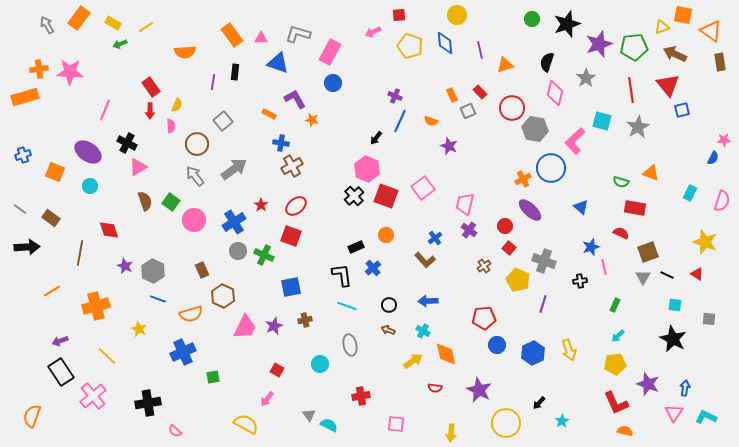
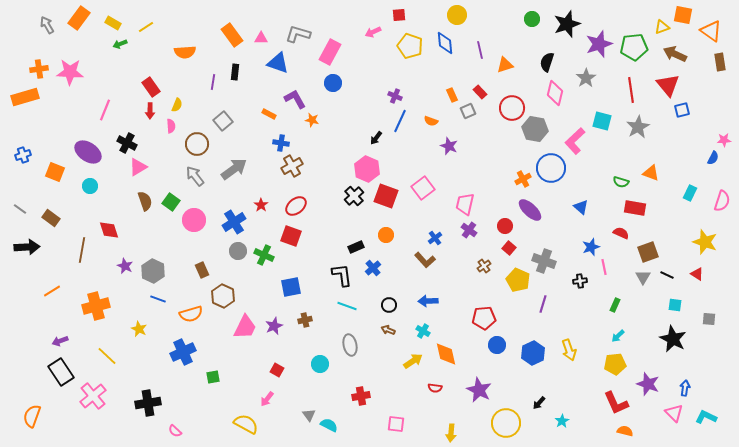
brown line at (80, 253): moved 2 px right, 3 px up
pink triangle at (674, 413): rotated 18 degrees counterclockwise
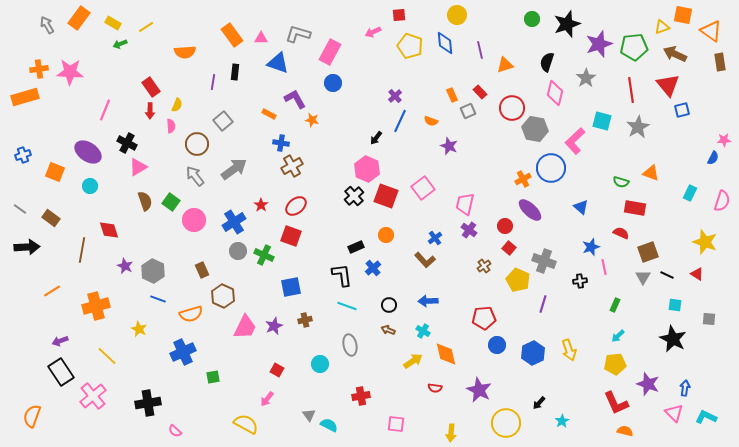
purple cross at (395, 96): rotated 24 degrees clockwise
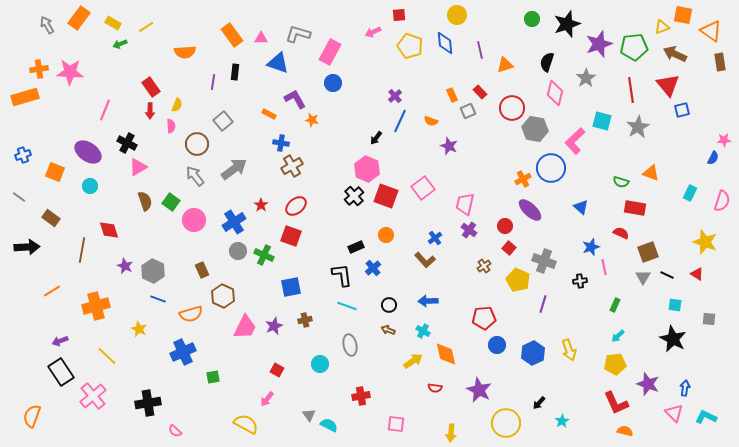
gray line at (20, 209): moved 1 px left, 12 px up
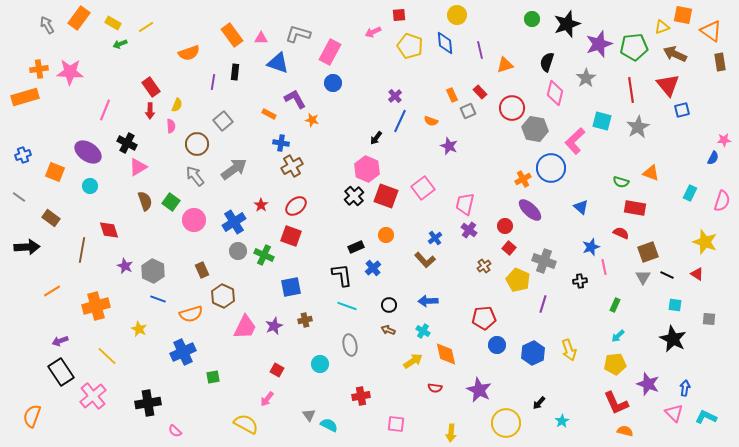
orange semicircle at (185, 52): moved 4 px right, 1 px down; rotated 15 degrees counterclockwise
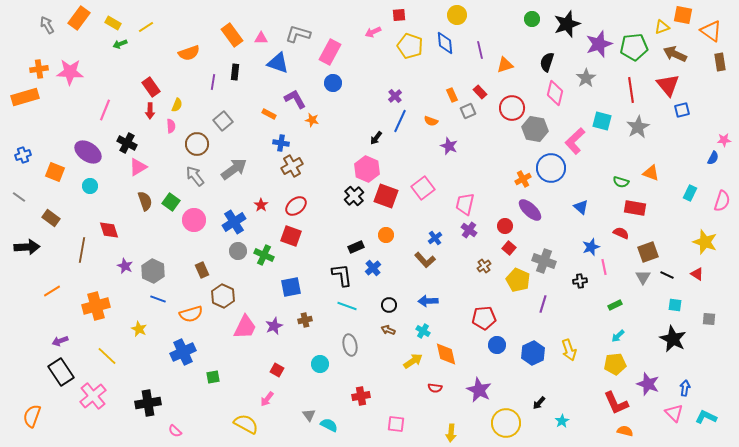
green rectangle at (615, 305): rotated 40 degrees clockwise
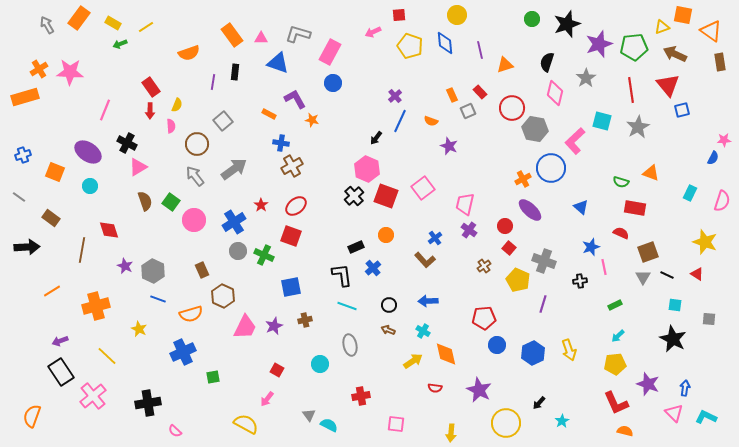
orange cross at (39, 69): rotated 24 degrees counterclockwise
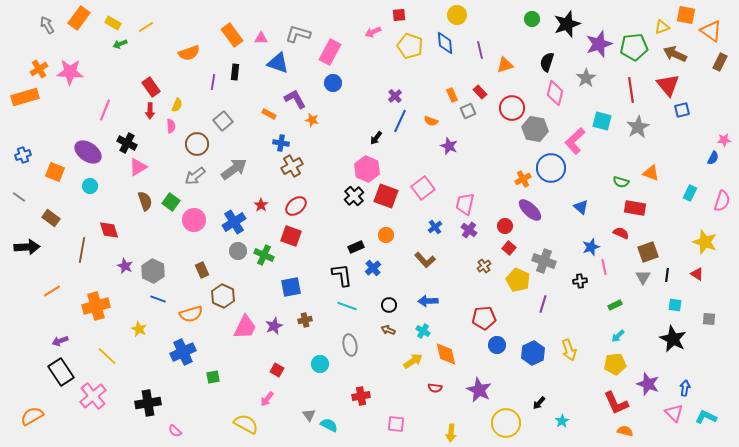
orange square at (683, 15): moved 3 px right
brown rectangle at (720, 62): rotated 36 degrees clockwise
gray arrow at (195, 176): rotated 90 degrees counterclockwise
blue cross at (435, 238): moved 11 px up
black line at (667, 275): rotated 72 degrees clockwise
orange semicircle at (32, 416): rotated 40 degrees clockwise
